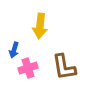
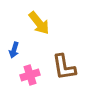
yellow arrow: moved 1 px left, 3 px up; rotated 45 degrees counterclockwise
pink cross: moved 2 px right, 7 px down
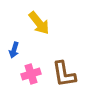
brown L-shape: moved 7 px down
pink cross: moved 1 px right, 1 px up
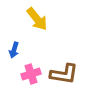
yellow arrow: moved 2 px left, 4 px up
brown L-shape: rotated 72 degrees counterclockwise
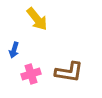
brown L-shape: moved 5 px right, 2 px up
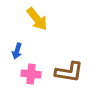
blue arrow: moved 3 px right, 1 px down
pink cross: rotated 24 degrees clockwise
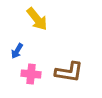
blue arrow: rotated 14 degrees clockwise
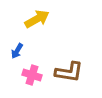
yellow arrow: rotated 80 degrees counterclockwise
pink cross: moved 1 px right, 1 px down; rotated 12 degrees clockwise
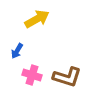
brown L-shape: moved 2 px left, 5 px down; rotated 8 degrees clockwise
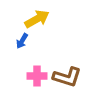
blue arrow: moved 5 px right, 10 px up
pink cross: moved 5 px right, 1 px down; rotated 18 degrees counterclockwise
